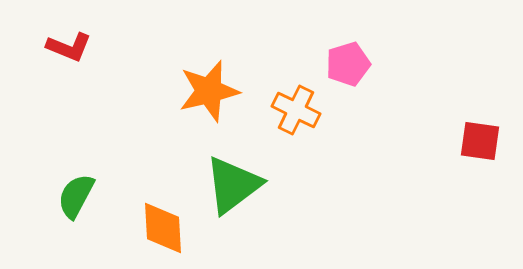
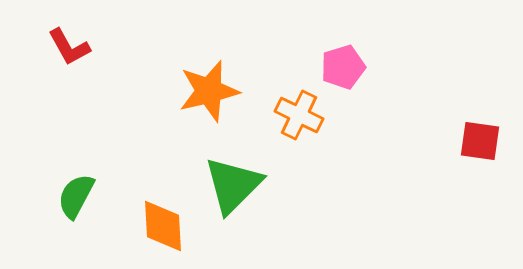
red L-shape: rotated 39 degrees clockwise
pink pentagon: moved 5 px left, 3 px down
orange cross: moved 3 px right, 5 px down
green triangle: rotated 8 degrees counterclockwise
orange diamond: moved 2 px up
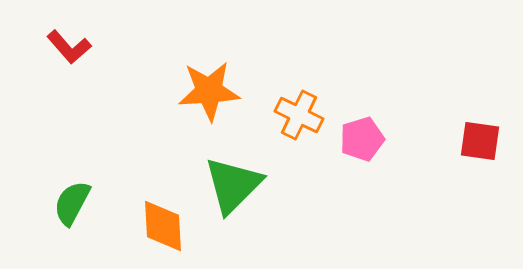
red L-shape: rotated 12 degrees counterclockwise
pink pentagon: moved 19 px right, 72 px down
orange star: rotated 10 degrees clockwise
green semicircle: moved 4 px left, 7 px down
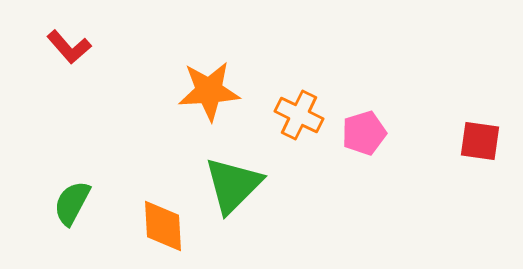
pink pentagon: moved 2 px right, 6 px up
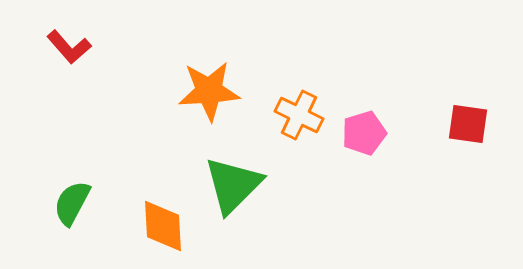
red square: moved 12 px left, 17 px up
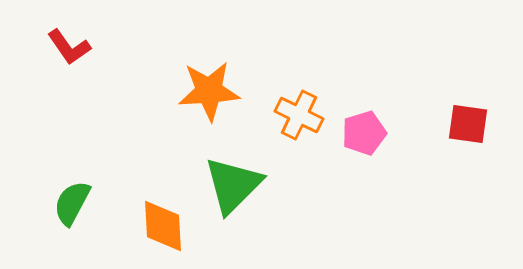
red L-shape: rotated 6 degrees clockwise
